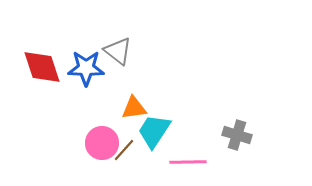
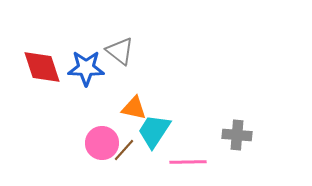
gray triangle: moved 2 px right
orange triangle: rotated 20 degrees clockwise
gray cross: rotated 12 degrees counterclockwise
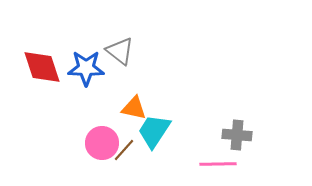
pink line: moved 30 px right, 2 px down
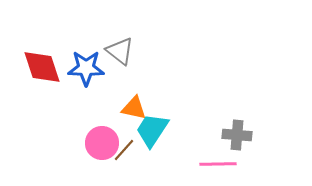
cyan trapezoid: moved 2 px left, 1 px up
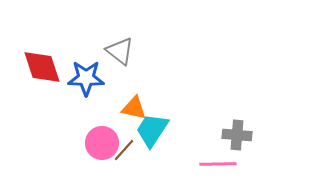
blue star: moved 10 px down
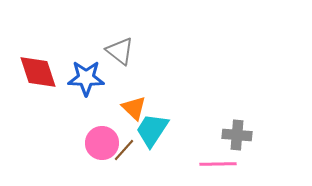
red diamond: moved 4 px left, 5 px down
orange triangle: rotated 32 degrees clockwise
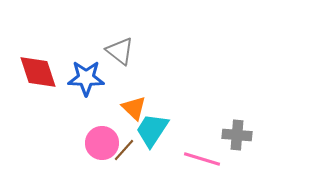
pink line: moved 16 px left, 5 px up; rotated 18 degrees clockwise
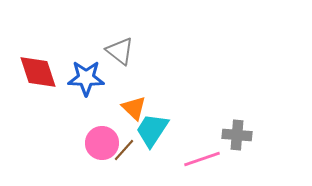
pink line: rotated 36 degrees counterclockwise
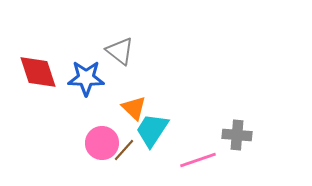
pink line: moved 4 px left, 1 px down
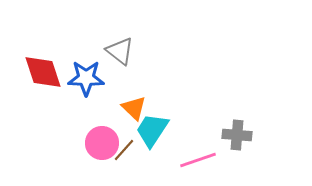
red diamond: moved 5 px right
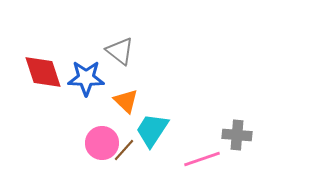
orange triangle: moved 8 px left, 7 px up
pink line: moved 4 px right, 1 px up
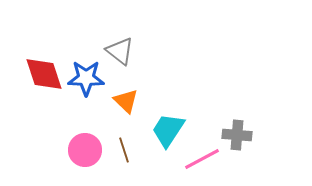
red diamond: moved 1 px right, 2 px down
cyan trapezoid: moved 16 px right
pink circle: moved 17 px left, 7 px down
brown line: rotated 60 degrees counterclockwise
pink line: rotated 9 degrees counterclockwise
